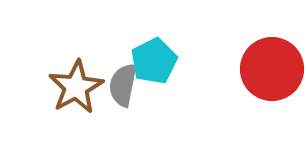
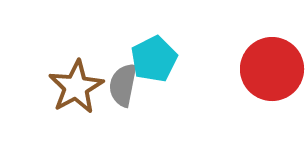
cyan pentagon: moved 2 px up
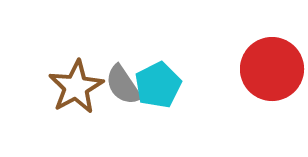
cyan pentagon: moved 4 px right, 26 px down
gray semicircle: rotated 45 degrees counterclockwise
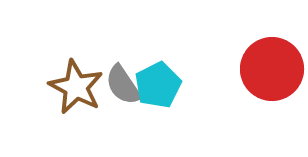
brown star: rotated 16 degrees counterclockwise
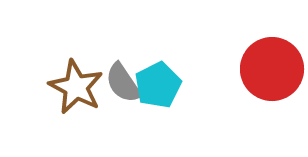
gray semicircle: moved 2 px up
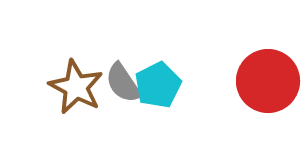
red circle: moved 4 px left, 12 px down
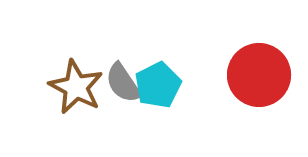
red circle: moved 9 px left, 6 px up
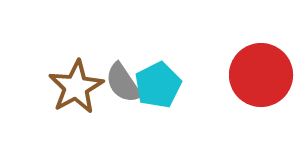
red circle: moved 2 px right
brown star: rotated 16 degrees clockwise
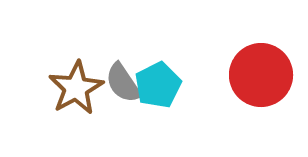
brown star: moved 1 px down
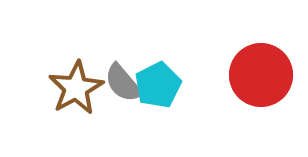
gray semicircle: rotated 6 degrees counterclockwise
